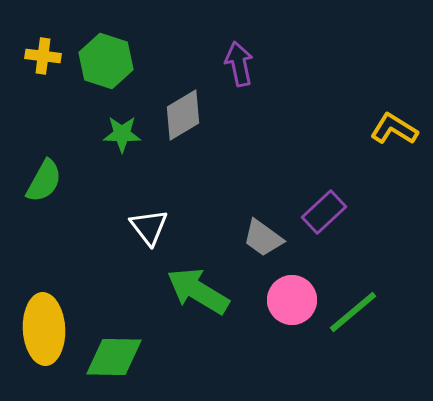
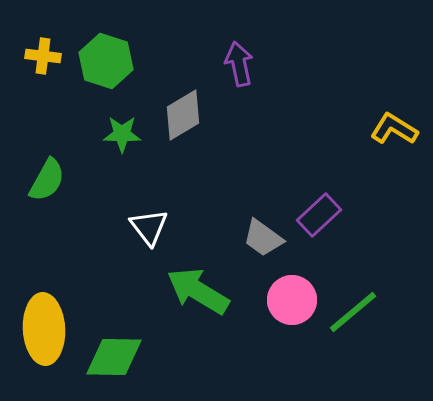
green semicircle: moved 3 px right, 1 px up
purple rectangle: moved 5 px left, 3 px down
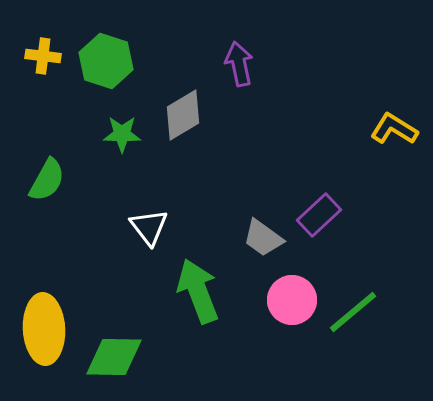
green arrow: rotated 38 degrees clockwise
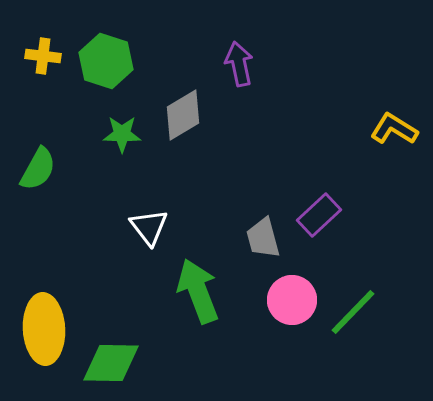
green semicircle: moved 9 px left, 11 px up
gray trapezoid: rotated 39 degrees clockwise
green line: rotated 6 degrees counterclockwise
green diamond: moved 3 px left, 6 px down
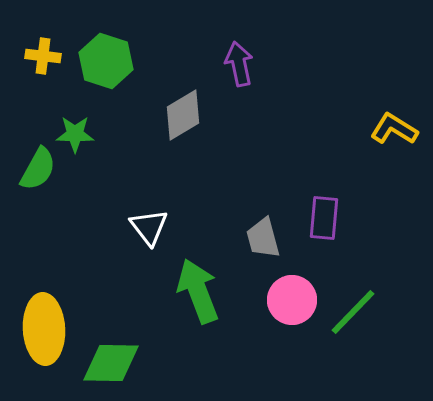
green star: moved 47 px left
purple rectangle: moved 5 px right, 3 px down; rotated 42 degrees counterclockwise
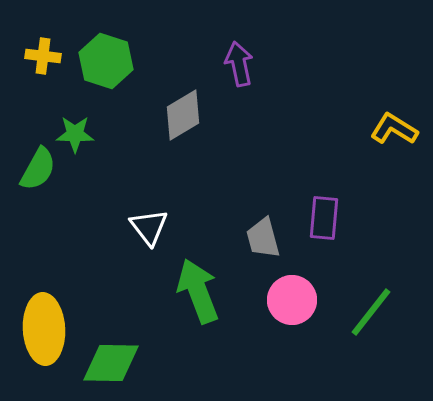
green line: moved 18 px right; rotated 6 degrees counterclockwise
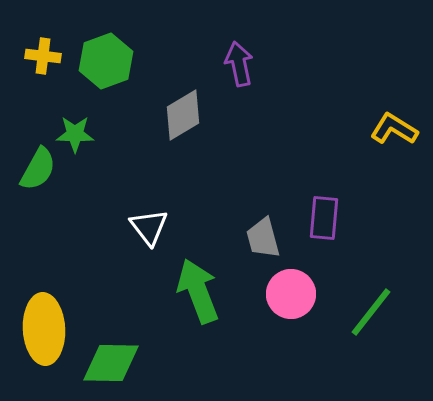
green hexagon: rotated 22 degrees clockwise
pink circle: moved 1 px left, 6 px up
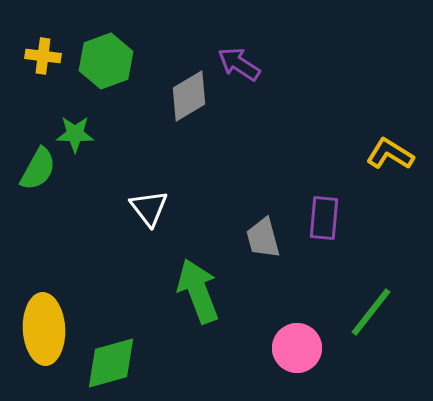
purple arrow: rotated 45 degrees counterclockwise
gray diamond: moved 6 px right, 19 px up
yellow L-shape: moved 4 px left, 25 px down
white triangle: moved 19 px up
pink circle: moved 6 px right, 54 px down
green diamond: rotated 16 degrees counterclockwise
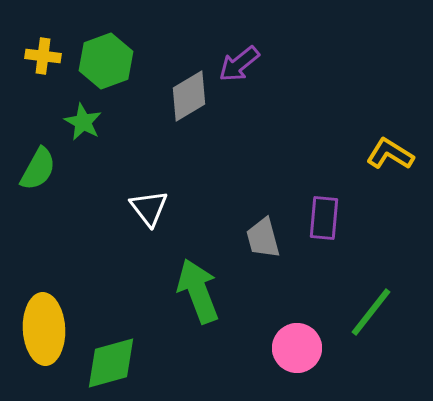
purple arrow: rotated 72 degrees counterclockwise
green star: moved 8 px right, 12 px up; rotated 27 degrees clockwise
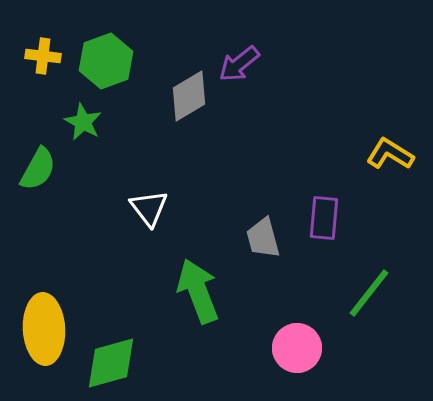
green line: moved 2 px left, 19 px up
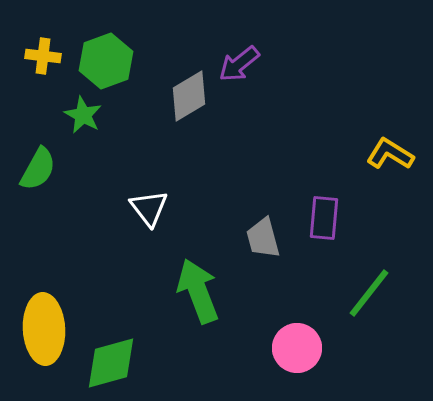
green star: moved 7 px up
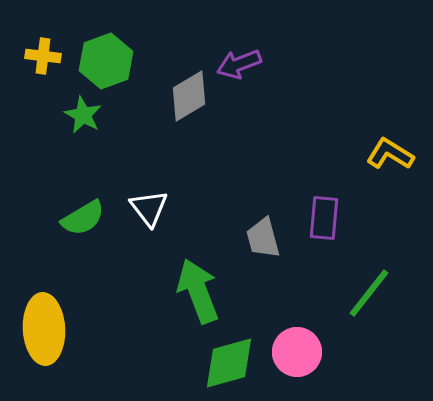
purple arrow: rotated 18 degrees clockwise
green semicircle: moved 45 px right, 49 px down; rotated 30 degrees clockwise
pink circle: moved 4 px down
green diamond: moved 118 px right
